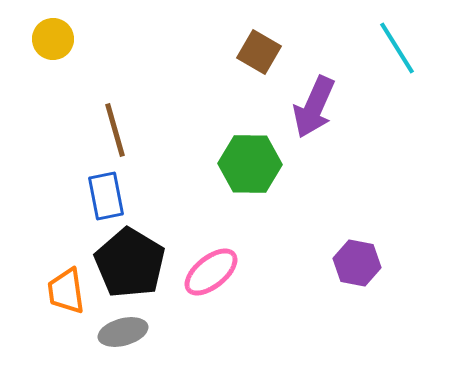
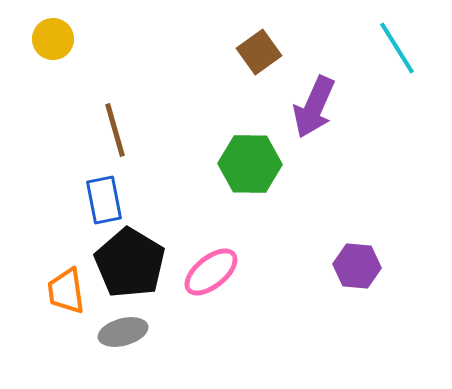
brown square: rotated 24 degrees clockwise
blue rectangle: moved 2 px left, 4 px down
purple hexagon: moved 3 px down; rotated 6 degrees counterclockwise
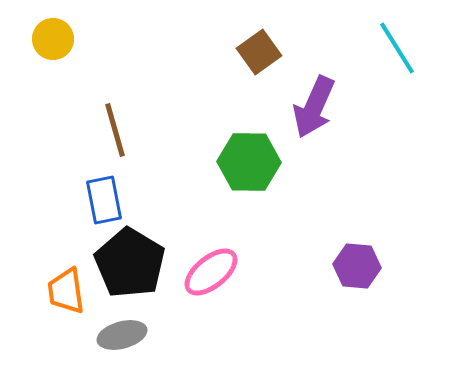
green hexagon: moved 1 px left, 2 px up
gray ellipse: moved 1 px left, 3 px down
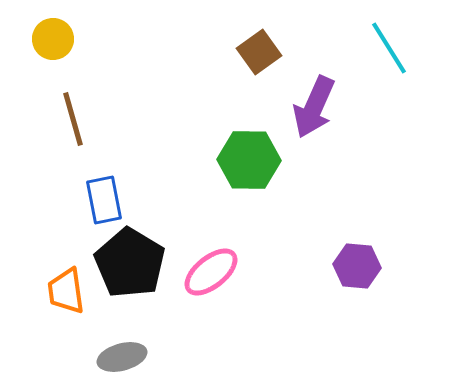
cyan line: moved 8 px left
brown line: moved 42 px left, 11 px up
green hexagon: moved 2 px up
gray ellipse: moved 22 px down
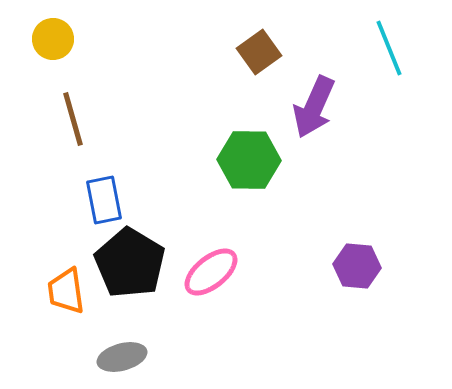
cyan line: rotated 10 degrees clockwise
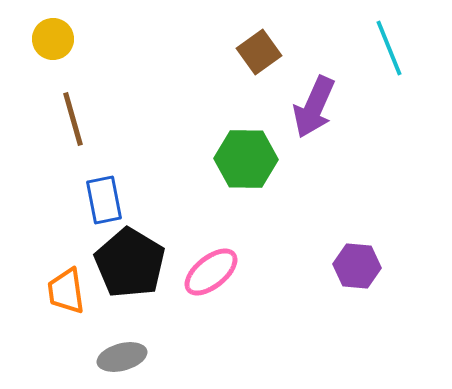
green hexagon: moved 3 px left, 1 px up
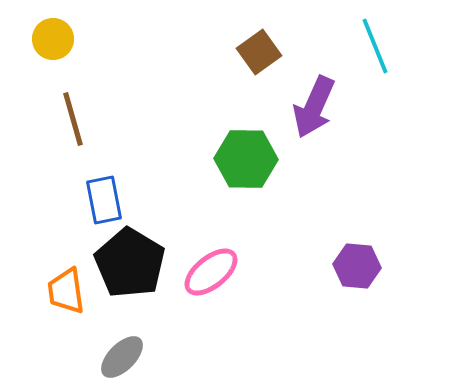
cyan line: moved 14 px left, 2 px up
gray ellipse: rotated 30 degrees counterclockwise
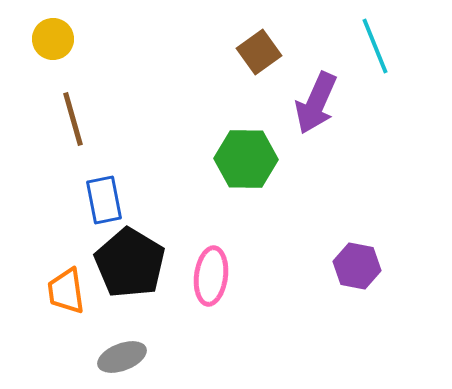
purple arrow: moved 2 px right, 4 px up
purple hexagon: rotated 6 degrees clockwise
pink ellipse: moved 4 px down; rotated 44 degrees counterclockwise
gray ellipse: rotated 24 degrees clockwise
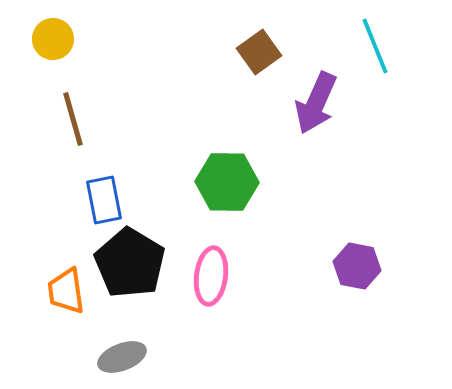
green hexagon: moved 19 px left, 23 px down
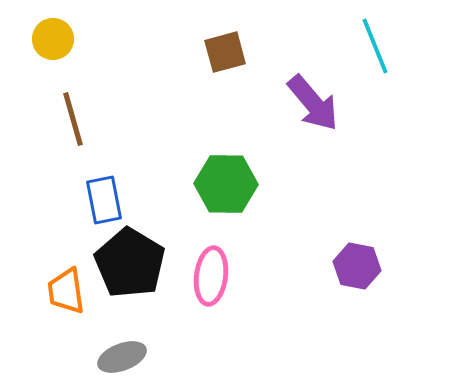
brown square: moved 34 px left; rotated 21 degrees clockwise
purple arrow: moved 3 px left; rotated 64 degrees counterclockwise
green hexagon: moved 1 px left, 2 px down
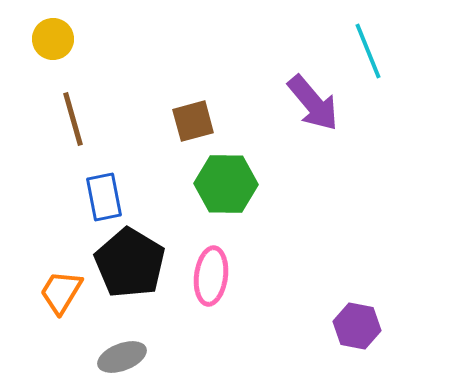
cyan line: moved 7 px left, 5 px down
brown square: moved 32 px left, 69 px down
blue rectangle: moved 3 px up
purple hexagon: moved 60 px down
orange trapezoid: moved 5 px left, 1 px down; rotated 39 degrees clockwise
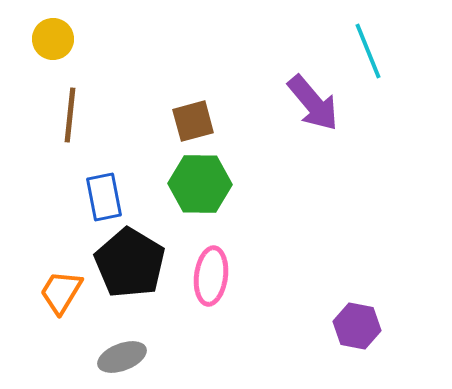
brown line: moved 3 px left, 4 px up; rotated 22 degrees clockwise
green hexagon: moved 26 px left
